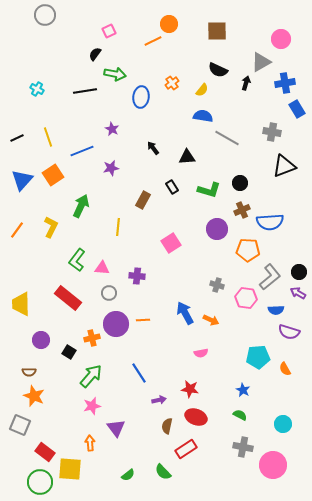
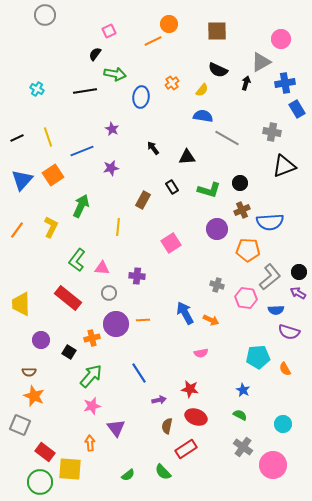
gray cross at (243, 447): rotated 24 degrees clockwise
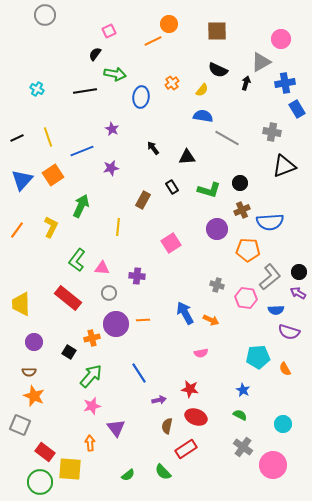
purple circle at (41, 340): moved 7 px left, 2 px down
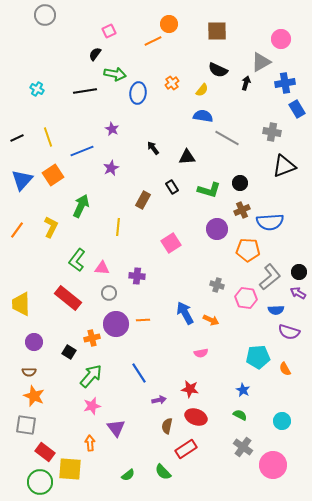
blue ellipse at (141, 97): moved 3 px left, 4 px up
purple star at (111, 168): rotated 14 degrees counterclockwise
cyan circle at (283, 424): moved 1 px left, 3 px up
gray square at (20, 425): moved 6 px right; rotated 15 degrees counterclockwise
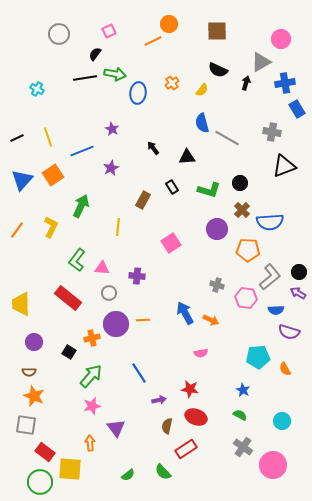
gray circle at (45, 15): moved 14 px right, 19 px down
black line at (85, 91): moved 13 px up
blue semicircle at (203, 116): moved 1 px left, 7 px down; rotated 114 degrees counterclockwise
brown cross at (242, 210): rotated 21 degrees counterclockwise
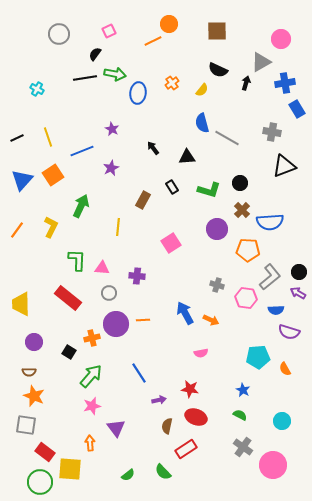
green L-shape at (77, 260): rotated 145 degrees clockwise
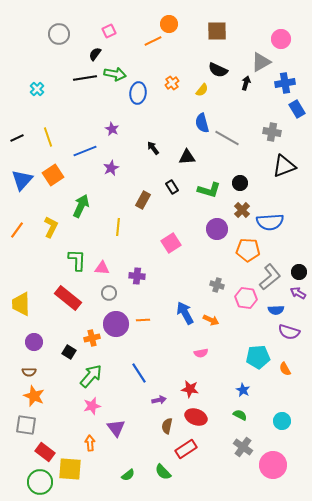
cyan cross at (37, 89): rotated 16 degrees clockwise
blue line at (82, 151): moved 3 px right
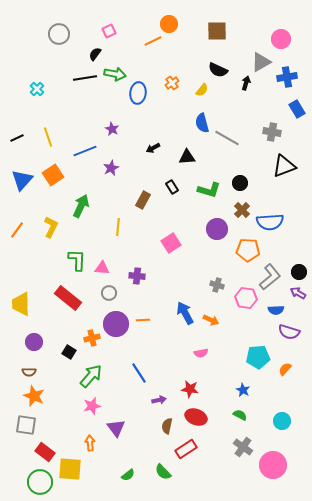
blue cross at (285, 83): moved 2 px right, 6 px up
black arrow at (153, 148): rotated 80 degrees counterclockwise
orange semicircle at (285, 369): rotated 72 degrees clockwise
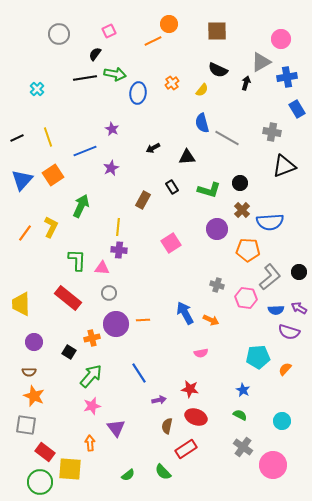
orange line at (17, 230): moved 8 px right, 3 px down
purple cross at (137, 276): moved 18 px left, 26 px up
purple arrow at (298, 293): moved 1 px right, 15 px down
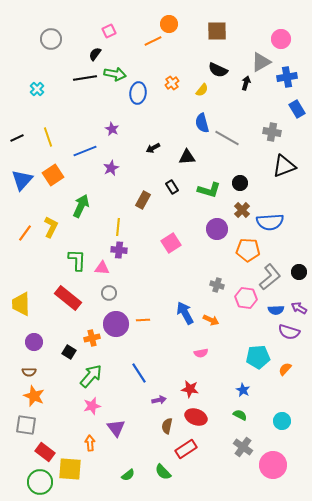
gray circle at (59, 34): moved 8 px left, 5 px down
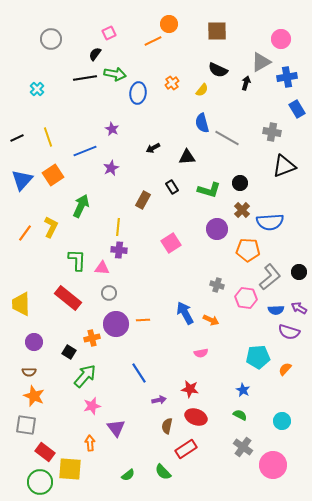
pink square at (109, 31): moved 2 px down
green arrow at (91, 376): moved 6 px left
